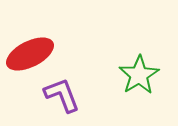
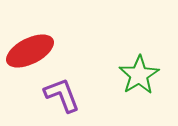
red ellipse: moved 3 px up
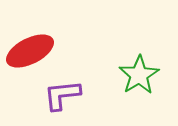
purple L-shape: rotated 75 degrees counterclockwise
